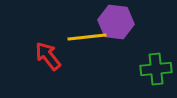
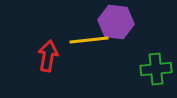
yellow line: moved 2 px right, 3 px down
red arrow: rotated 48 degrees clockwise
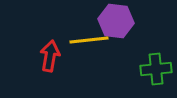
purple hexagon: moved 1 px up
red arrow: moved 2 px right
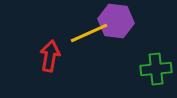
yellow line: moved 7 px up; rotated 18 degrees counterclockwise
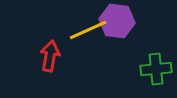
purple hexagon: moved 1 px right
yellow line: moved 1 px left, 3 px up
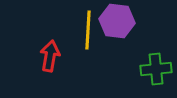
yellow line: rotated 63 degrees counterclockwise
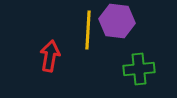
green cross: moved 17 px left
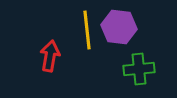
purple hexagon: moved 2 px right, 6 px down
yellow line: moved 1 px left; rotated 9 degrees counterclockwise
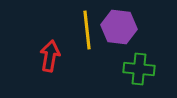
green cross: rotated 12 degrees clockwise
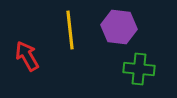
yellow line: moved 17 px left
red arrow: moved 23 px left; rotated 40 degrees counterclockwise
